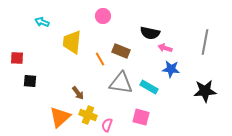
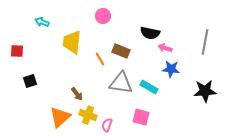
red square: moved 7 px up
black square: rotated 24 degrees counterclockwise
brown arrow: moved 1 px left, 1 px down
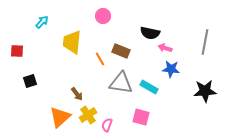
cyan arrow: rotated 112 degrees clockwise
yellow cross: rotated 36 degrees clockwise
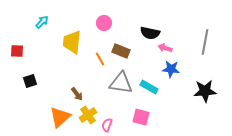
pink circle: moved 1 px right, 7 px down
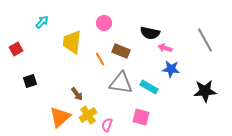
gray line: moved 2 px up; rotated 40 degrees counterclockwise
red square: moved 1 px left, 2 px up; rotated 32 degrees counterclockwise
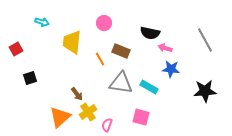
cyan arrow: rotated 64 degrees clockwise
black square: moved 3 px up
yellow cross: moved 3 px up
